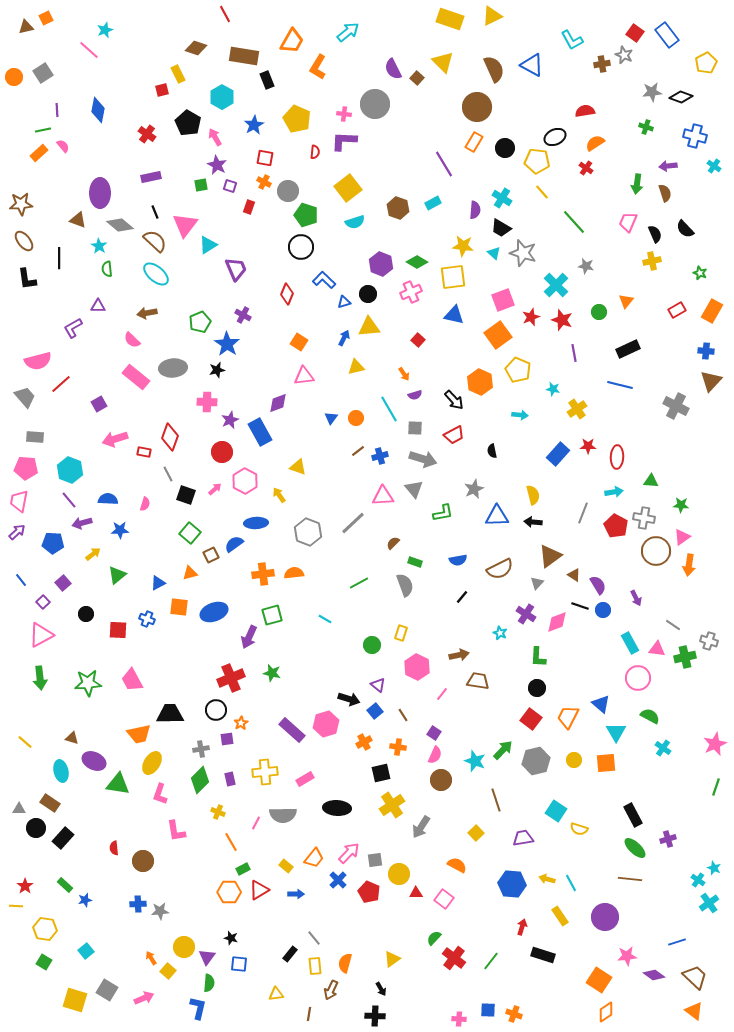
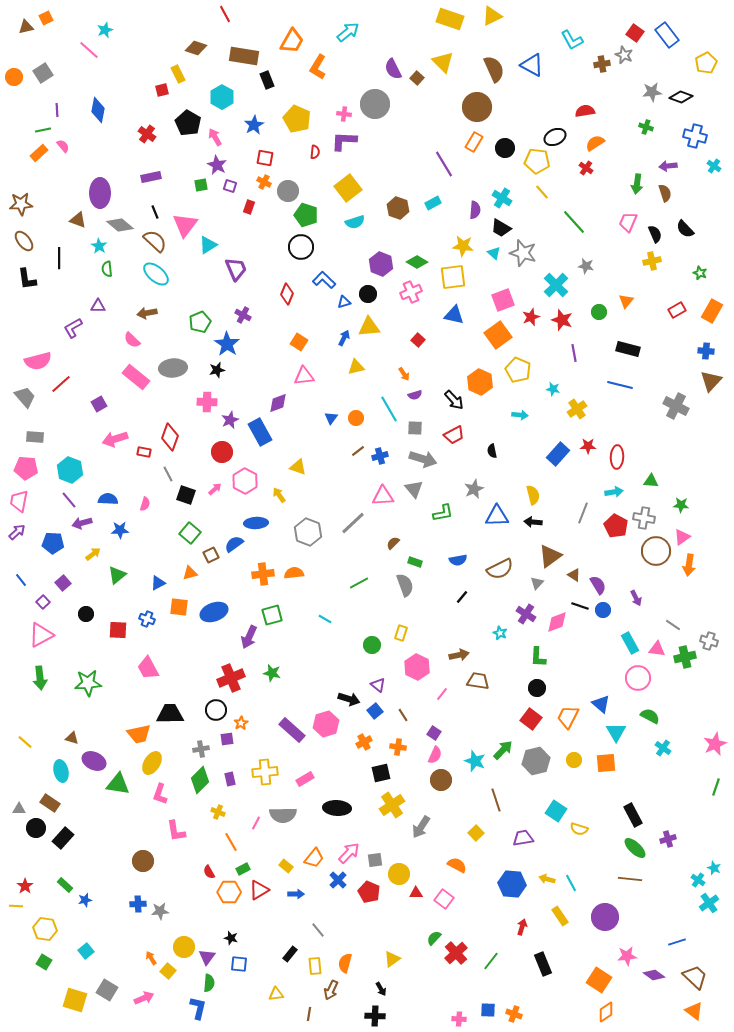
black rectangle at (628, 349): rotated 40 degrees clockwise
pink trapezoid at (132, 680): moved 16 px right, 12 px up
red semicircle at (114, 848): moved 95 px right, 24 px down; rotated 24 degrees counterclockwise
gray line at (314, 938): moved 4 px right, 8 px up
black rectangle at (543, 955): moved 9 px down; rotated 50 degrees clockwise
red cross at (454, 958): moved 2 px right, 5 px up; rotated 10 degrees clockwise
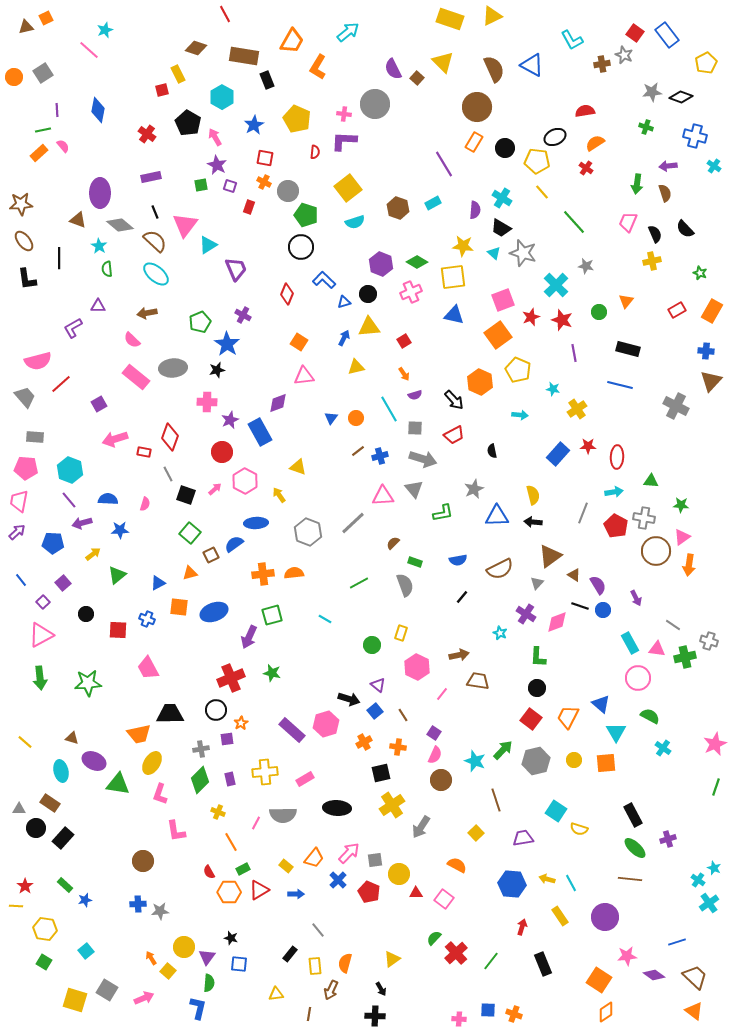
red square at (418, 340): moved 14 px left, 1 px down; rotated 16 degrees clockwise
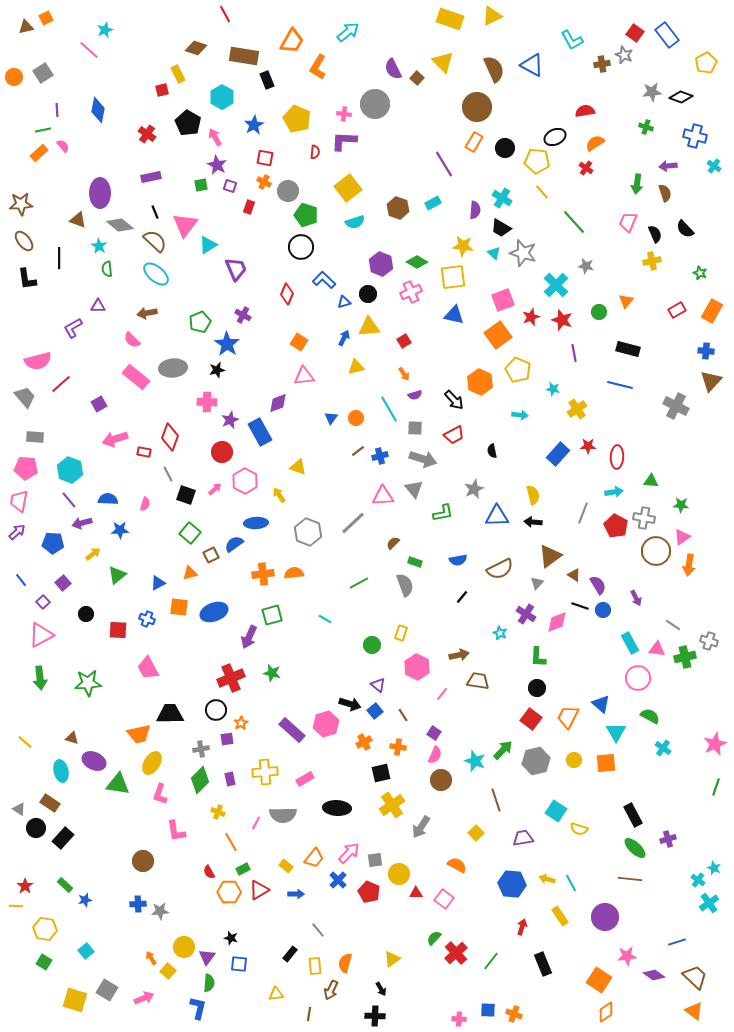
black arrow at (349, 699): moved 1 px right, 5 px down
gray triangle at (19, 809): rotated 32 degrees clockwise
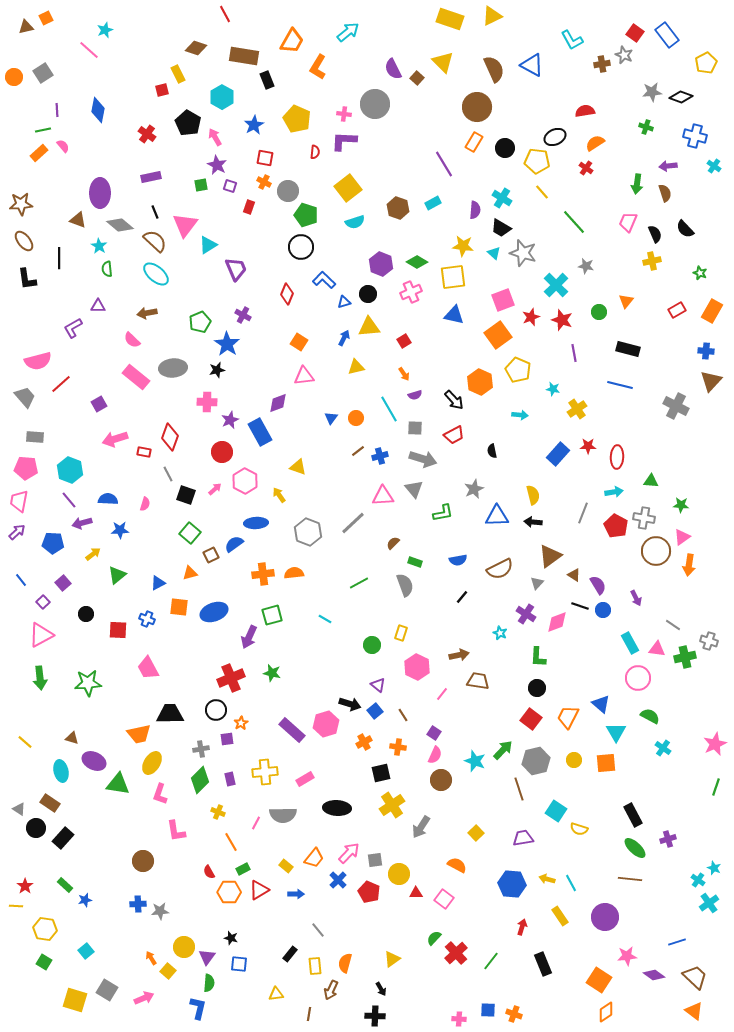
brown line at (496, 800): moved 23 px right, 11 px up
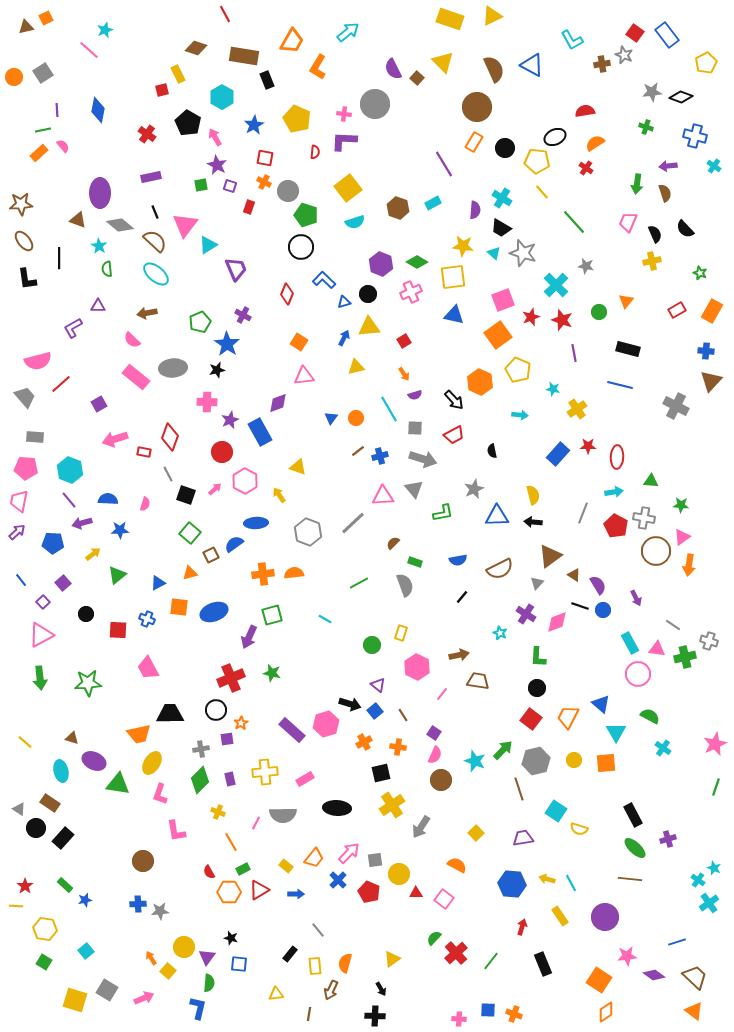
pink circle at (638, 678): moved 4 px up
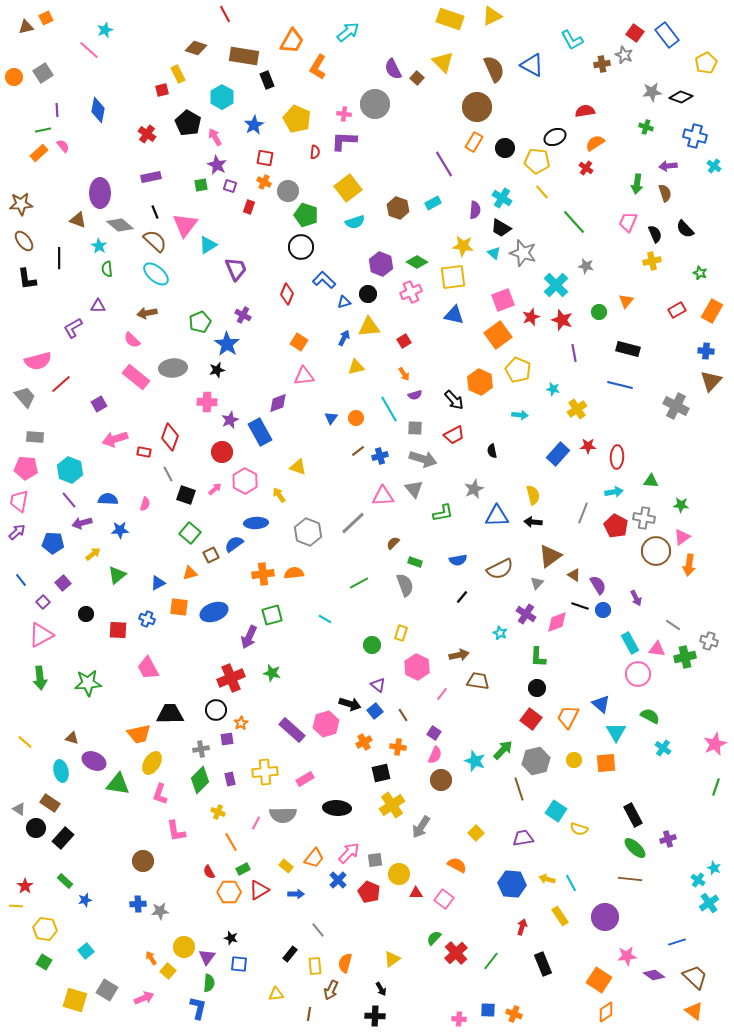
green rectangle at (65, 885): moved 4 px up
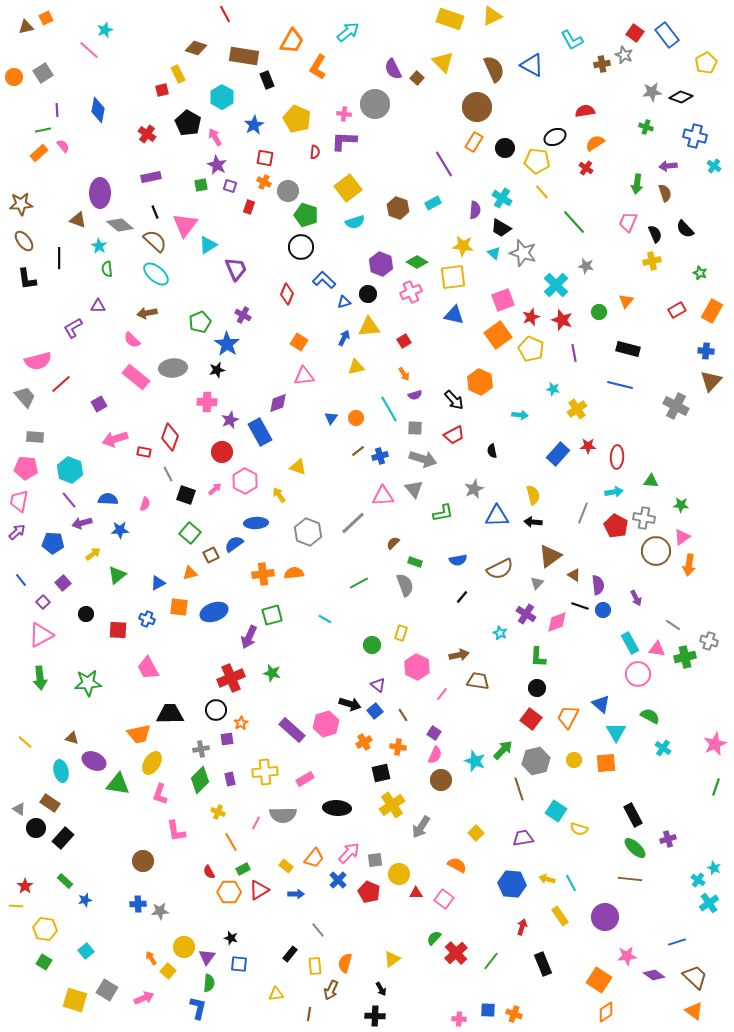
yellow pentagon at (518, 370): moved 13 px right, 21 px up
purple semicircle at (598, 585): rotated 24 degrees clockwise
